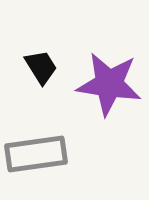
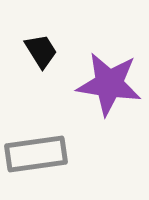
black trapezoid: moved 16 px up
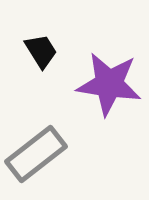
gray rectangle: rotated 30 degrees counterclockwise
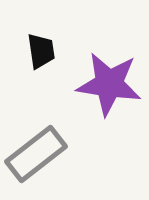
black trapezoid: rotated 24 degrees clockwise
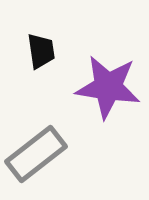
purple star: moved 1 px left, 3 px down
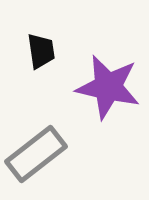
purple star: rotated 4 degrees clockwise
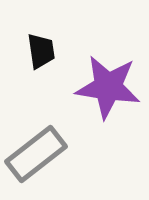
purple star: rotated 4 degrees counterclockwise
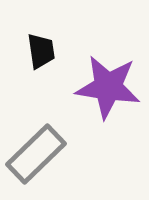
gray rectangle: rotated 6 degrees counterclockwise
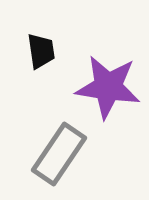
gray rectangle: moved 23 px right; rotated 12 degrees counterclockwise
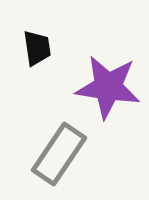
black trapezoid: moved 4 px left, 3 px up
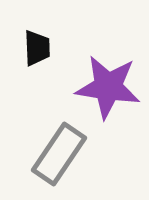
black trapezoid: rotated 6 degrees clockwise
